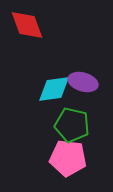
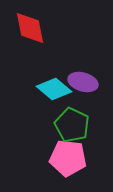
red diamond: moved 3 px right, 3 px down; rotated 9 degrees clockwise
cyan diamond: rotated 48 degrees clockwise
green pentagon: rotated 12 degrees clockwise
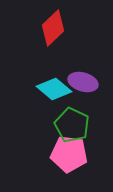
red diamond: moved 23 px right; rotated 57 degrees clockwise
pink pentagon: moved 1 px right, 4 px up
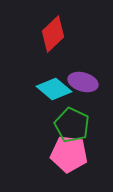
red diamond: moved 6 px down
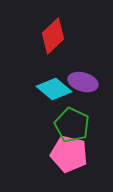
red diamond: moved 2 px down
pink pentagon: rotated 6 degrees clockwise
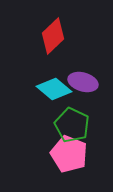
pink pentagon: rotated 9 degrees clockwise
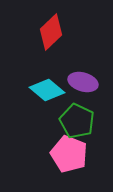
red diamond: moved 2 px left, 4 px up
cyan diamond: moved 7 px left, 1 px down
green pentagon: moved 5 px right, 4 px up
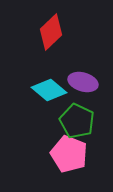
cyan diamond: moved 2 px right
